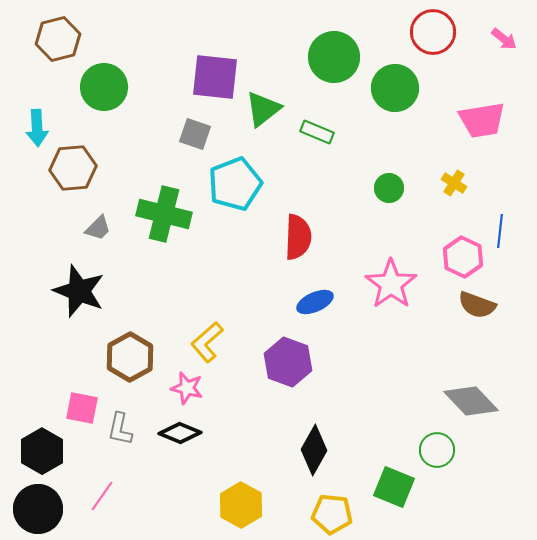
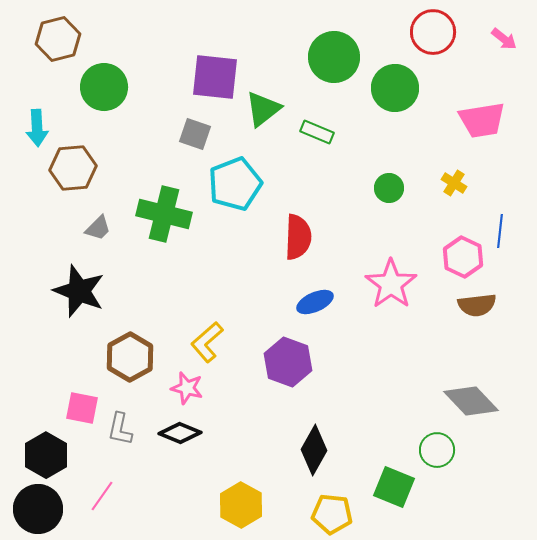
brown semicircle at (477, 305): rotated 27 degrees counterclockwise
black hexagon at (42, 451): moved 4 px right, 4 px down
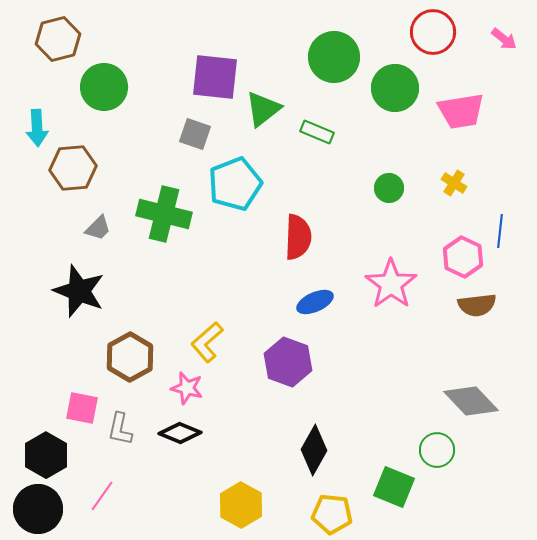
pink trapezoid at (482, 120): moved 21 px left, 9 px up
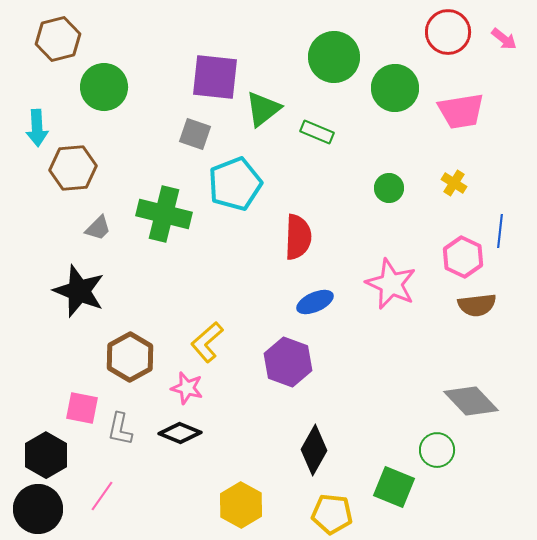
red circle at (433, 32): moved 15 px right
pink star at (391, 284): rotated 12 degrees counterclockwise
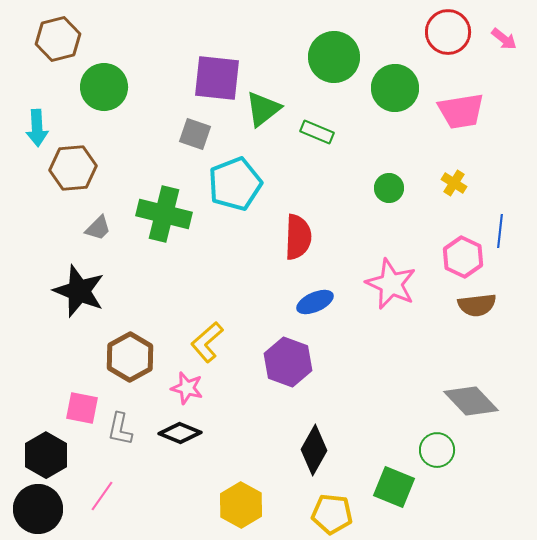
purple square at (215, 77): moved 2 px right, 1 px down
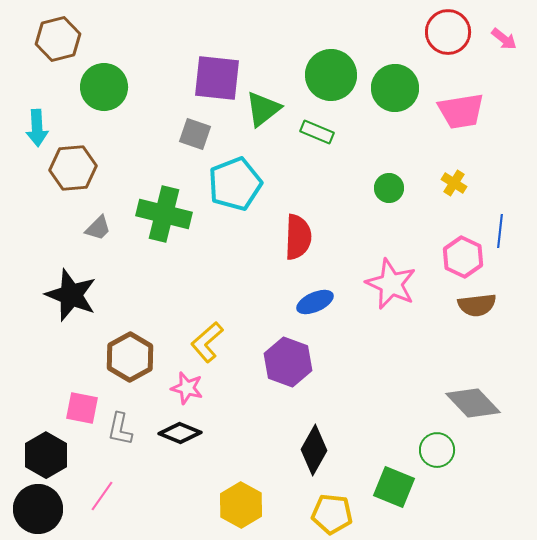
green circle at (334, 57): moved 3 px left, 18 px down
black star at (79, 291): moved 8 px left, 4 px down
gray diamond at (471, 401): moved 2 px right, 2 px down
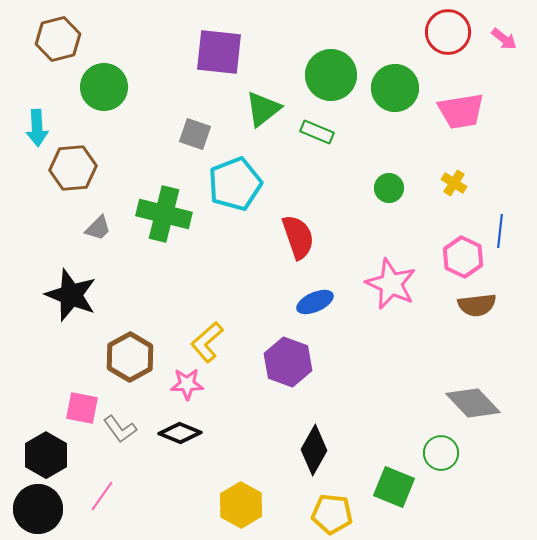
purple square at (217, 78): moved 2 px right, 26 px up
red semicircle at (298, 237): rotated 21 degrees counterclockwise
pink star at (187, 388): moved 4 px up; rotated 16 degrees counterclockwise
gray L-shape at (120, 429): rotated 48 degrees counterclockwise
green circle at (437, 450): moved 4 px right, 3 px down
